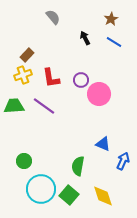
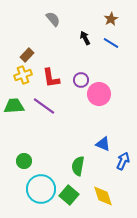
gray semicircle: moved 2 px down
blue line: moved 3 px left, 1 px down
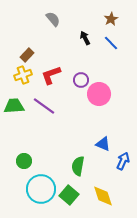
blue line: rotated 14 degrees clockwise
red L-shape: moved 3 px up; rotated 80 degrees clockwise
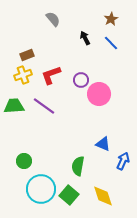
brown rectangle: rotated 24 degrees clockwise
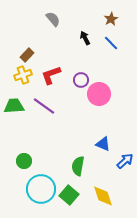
brown rectangle: rotated 24 degrees counterclockwise
blue arrow: moved 2 px right; rotated 24 degrees clockwise
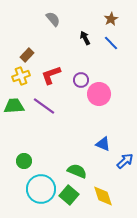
yellow cross: moved 2 px left, 1 px down
green semicircle: moved 1 px left, 5 px down; rotated 102 degrees clockwise
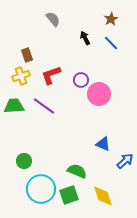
brown rectangle: rotated 64 degrees counterclockwise
green square: rotated 30 degrees clockwise
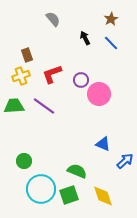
red L-shape: moved 1 px right, 1 px up
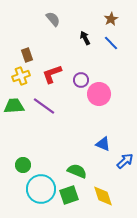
green circle: moved 1 px left, 4 px down
